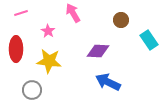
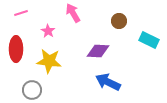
brown circle: moved 2 px left, 1 px down
cyan rectangle: rotated 30 degrees counterclockwise
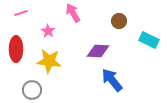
blue arrow: moved 4 px right, 2 px up; rotated 25 degrees clockwise
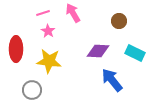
pink line: moved 22 px right
cyan rectangle: moved 14 px left, 13 px down
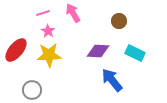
red ellipse: moved 1 px down; rotated 40 degrees clockwise
yellow star: moved 6 px up; rotated 10 degrees counterclockwise
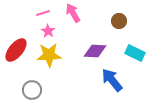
purple diamond: moved 3 px left
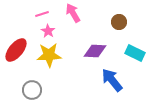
pink line: moved 1 px left, 1 px down
brown circle: moved 1 px down
